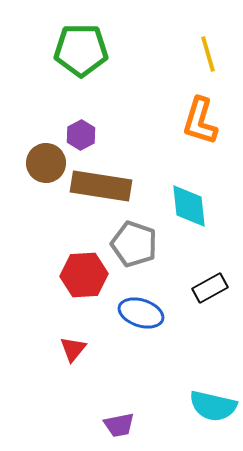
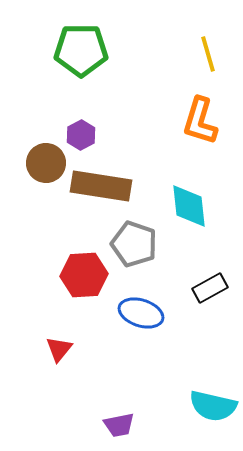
red triangle: moved 14 px left
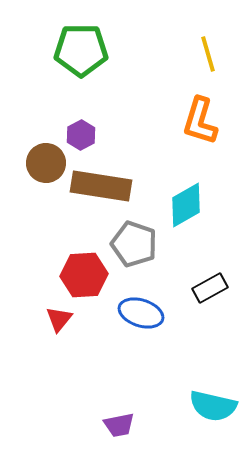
cyan diamond: moved 3 px left, 1 px up; rotated 66 degrees clockwise
red triangle: moved 30 px up
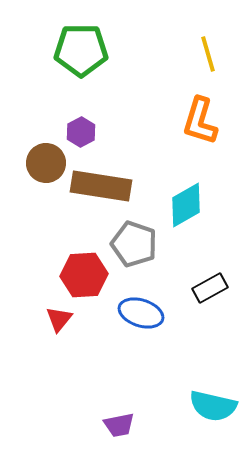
purple hexagon: moved 3 px up
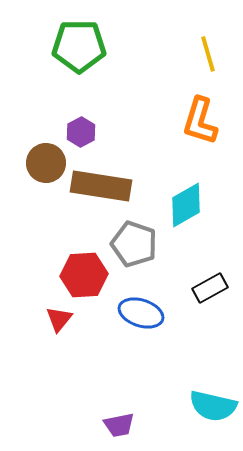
green pentagon: moved 2 px left, 4 px up
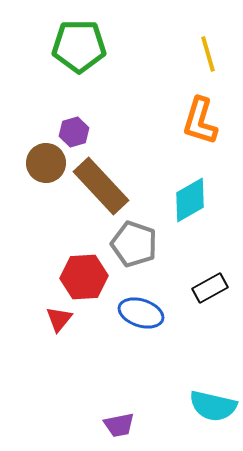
purple hexagon: moved 7 px left; rotated 12 degrees clockwise
brown rectangle: rotated 38 degrees clockwise
cyan diamond: moved 4 px right, 5 px up
red hexagon: moved 2 px down
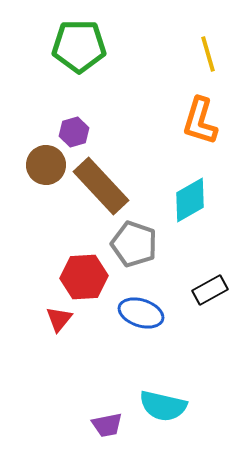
brown circle: moved 2 px down
black rectangle: moved 2 px down
cyan semicircle: moved 50 px left
purple trapezoid: moved 12 px left
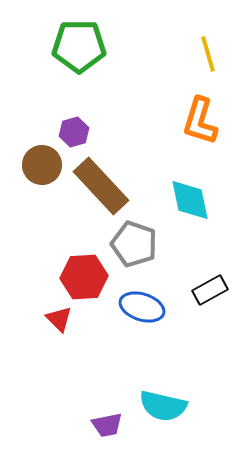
brown circle: moved 4 px left
cyan diamond: rotated 72 degrees counterclockwise
blue ellipse: moved 1 px right, 6 px up
red triangle: rotated 24 degrees counterclockwise
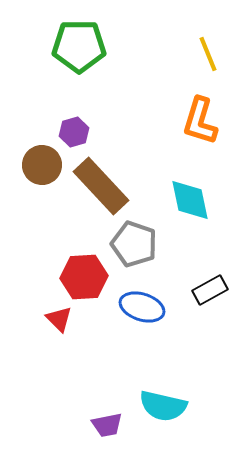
yellow line: rotated 6 degrees counterclockwise
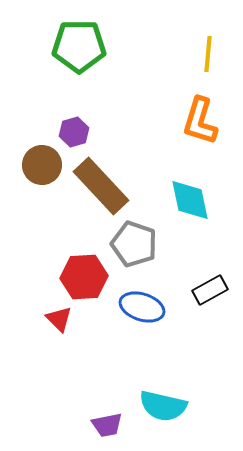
yellow line: rotated 27 degrees clockwise
